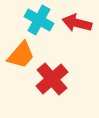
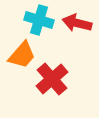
cyan cross: rotated 12 degrees counterclockwise
orange trapezoid: moved 1 px right
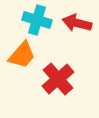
cyan cross: moved 2 px left
red cross: moved 6 px right
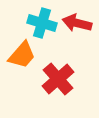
cyan cross: moved 5 px right, 3 px down
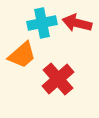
cyan cross: rotated 28 degrees counterclockwise
orange trapezoid: rotated 8 degrees clockwise
